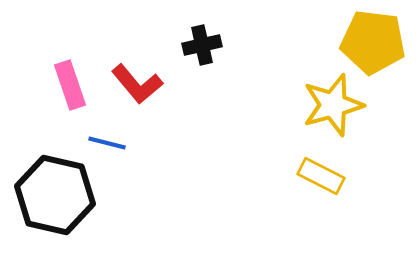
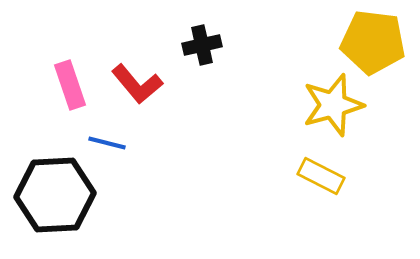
black hexagon: rotated 16 degrees counterclockwise
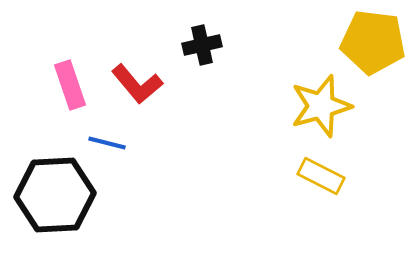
yellow star: moved 12 px left, 1 px down
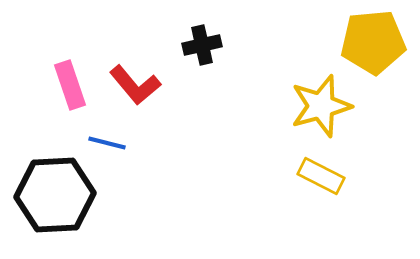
yellow pentagon: rotated 12 degrees counterclockwise
red L-shape: moved 2 px left, 1 px down
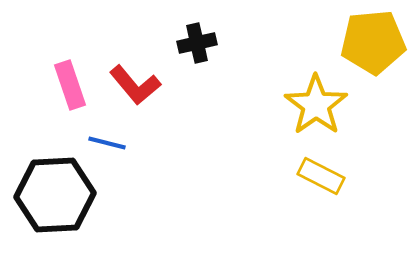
black cross: moved 5 px left, 2 px up
yellow star: moved 5 px left, 1 px up; rotated 20 degrees counterclockwise
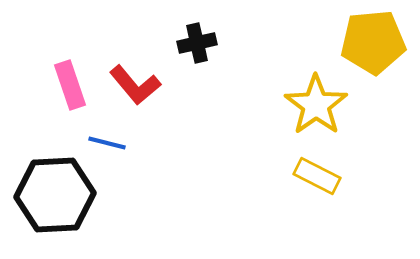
yellow rectangle: moved 4 px left
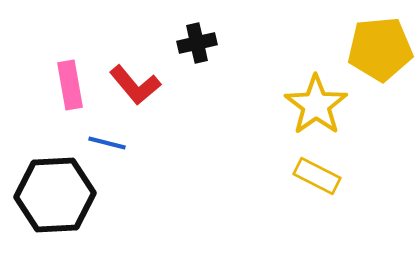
yellow pentagon: moved 7 px right, 7 px down
pink rectangle: rotated 9 degrees clockwise
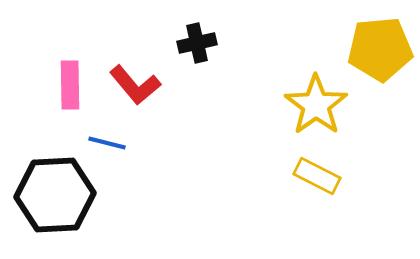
pink rectangle: rotated 9 degrees clockwise
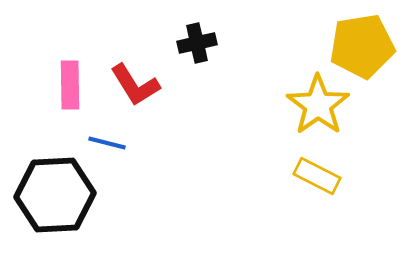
yellow pentagon: moved 18 px left, 3 px up; rotated 4 degrees counterclockwise
red L-shape: rotated 8 degrees clockwise
yellow star: moved 2 px right
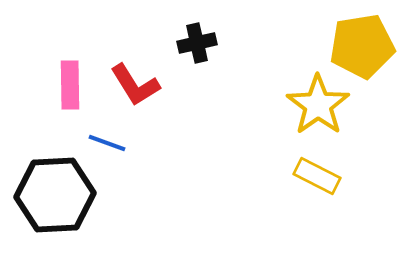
blue line: rotated 6 degrees clockwise
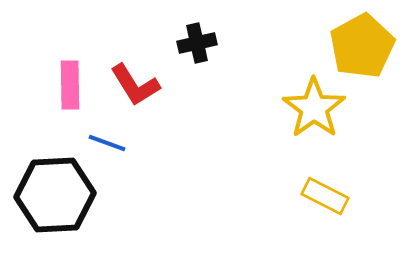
yellow pentagon: rotated 20 degrees counterclockwise
yellow star: moved 4 px left, 3 px down
yellow rectangle: moved 8 px right, 20 px down
